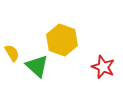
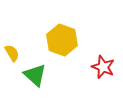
green triangle: moved 2 px left, 9 px down
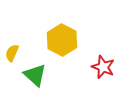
yellow hexagon: rotated 8 degrees clockwise
yellow semicircle: rotated 126 degrees counterclockwise
